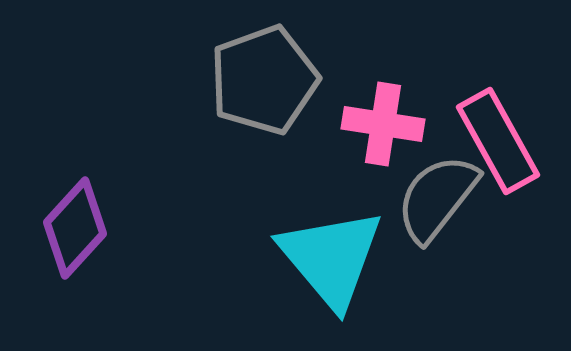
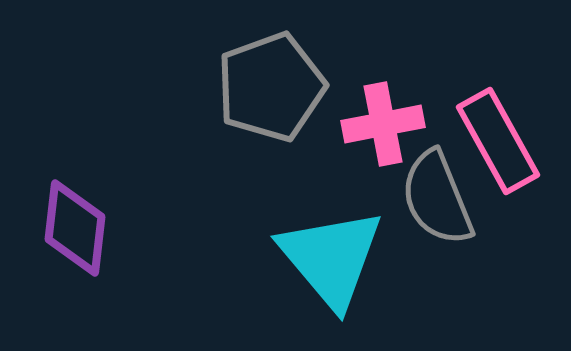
gray pentagon: moved 7 px right, 7 px down
pink cross: rotated 20 degrees counterclockwise
gray semicircle: rotated 60 degrees counterclockwise
purple diamond: rotated 36 degrees counterclockwise
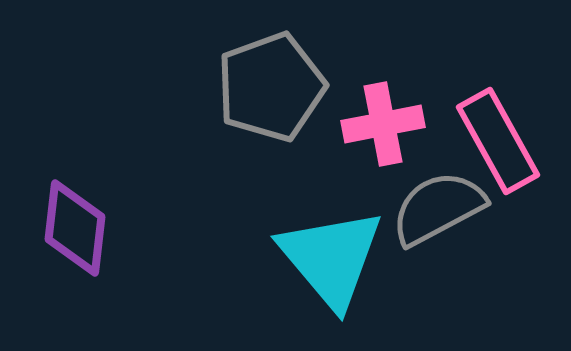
gray semicircle: moved 1 px right, 10 px down; rotated 84 degrees clockwise
